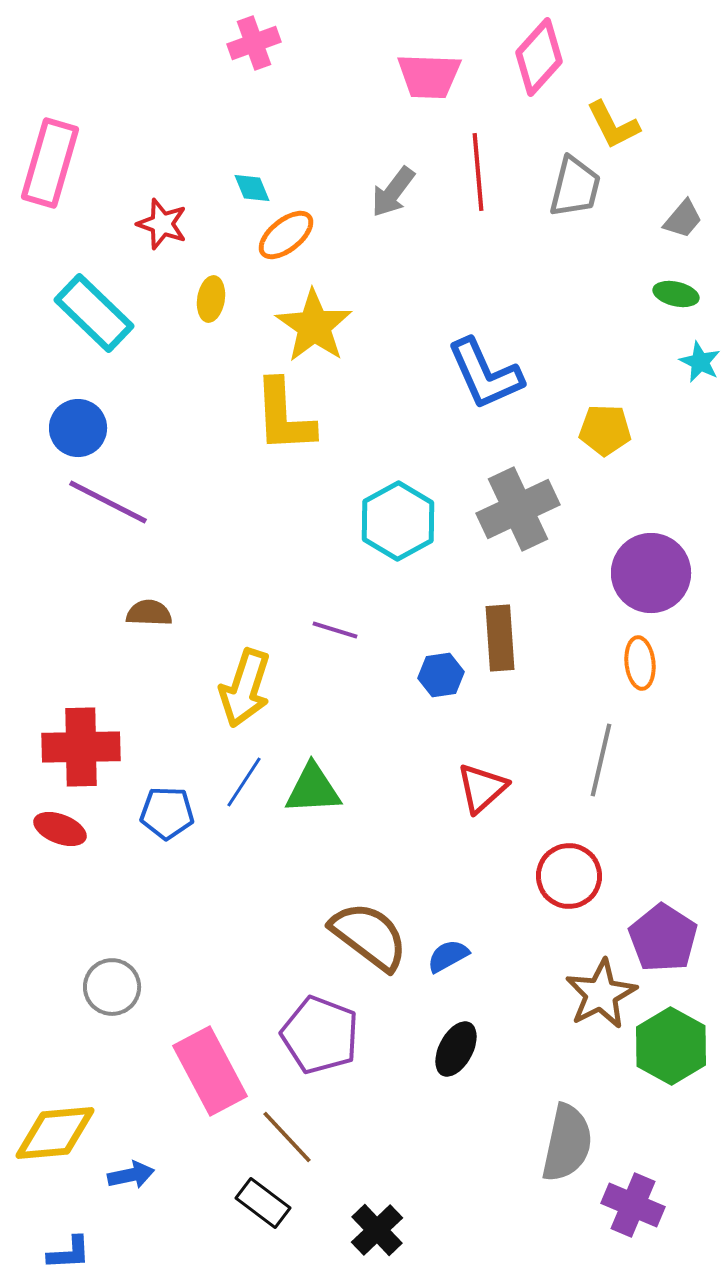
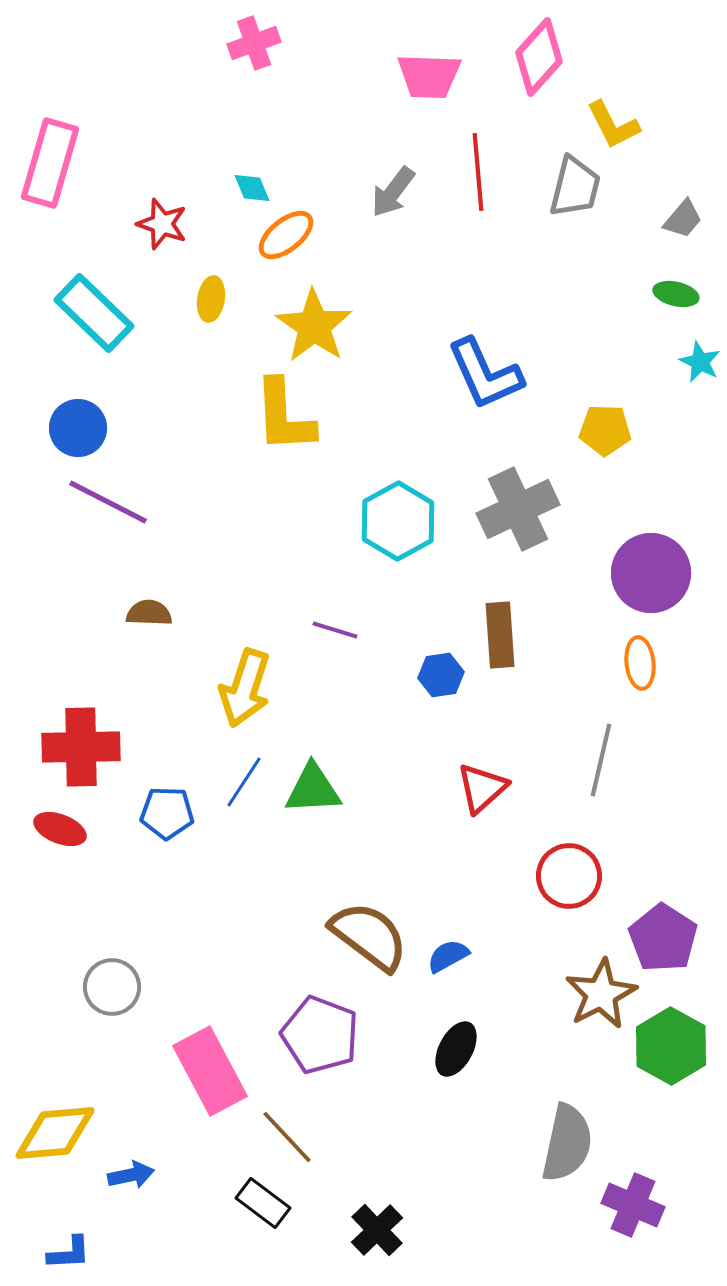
brown rectangle at (500, 638): moved 3 px up
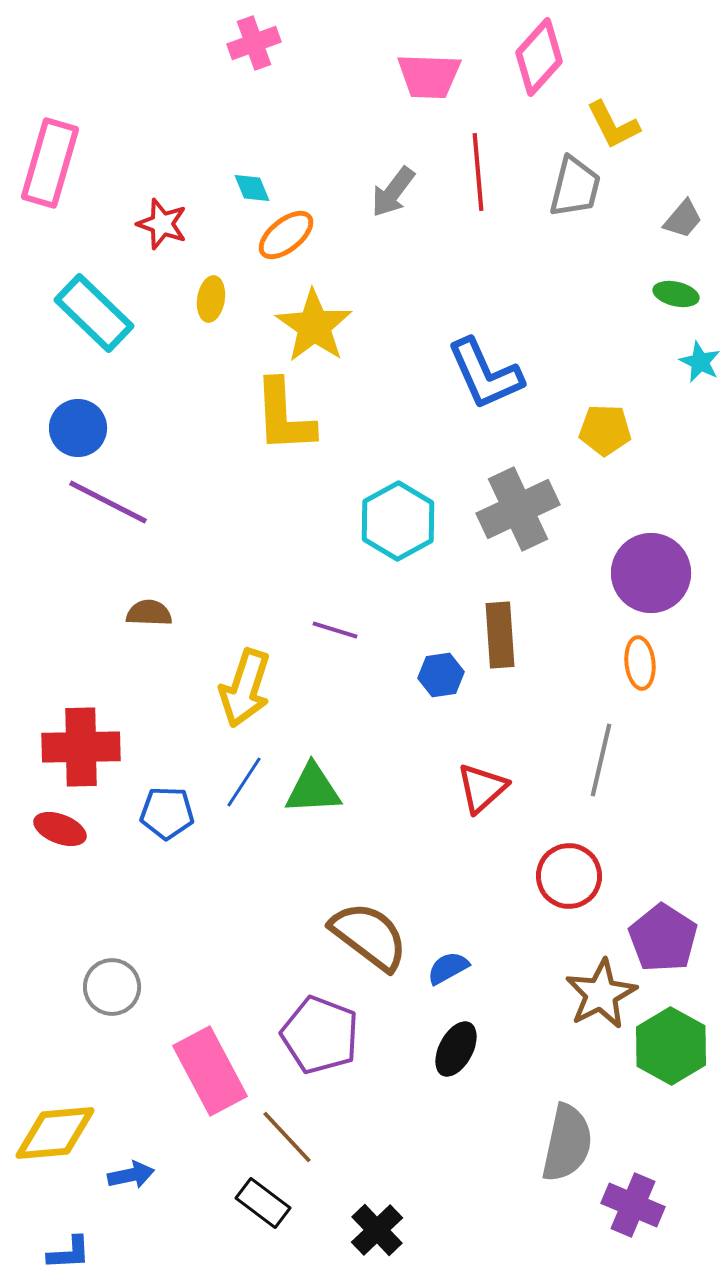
blue semicircle at (448, 956): moved 12 px down
